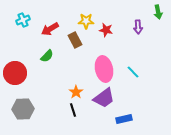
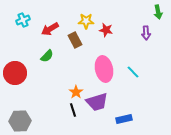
purple arrow: moved 8 px right, 6 px down
purple trapezoid: moved 7 px left, 4 px down; rotated 20 degrees clockwise
gray hexagon: moved 3 px left, 12 px down
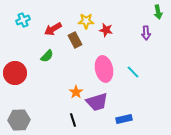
red arrow: moved 3 px right
black line: moved 10 px down
gray hexagon: moved 1 px left, 1 px up
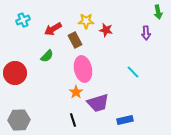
pink ellipse: moved 21 px left
purple trapezoid: moved 1 px right, 1 px down
blue rectangle: moved 1 px right, 1 px down
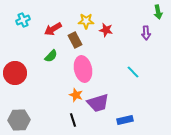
green semicircle: moved 4 px right
orange star: moved 3 px down; rotated 16 degrees counterclockwise
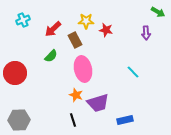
green arrow: rotated 48 degrees counterclockwise
red arrow: rotated 12 degrees counterclockwise
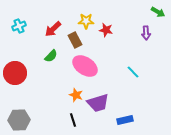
cyan cross: moved 4 px left, 6 px down
pink ellipse: moved 2 px right, 3 px up; rotated 45 degrees counterclockwise
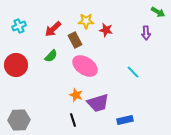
red circle: moved 1 px right, 8 px up
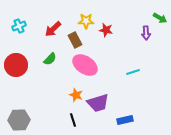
green arrow: moved 2 px right, 6 px down
green semicircle: moved 1 px left, 3 px down
pink ellipse: moved 1 px up
cyan line: rotated 64 degrees counterclockwise
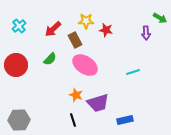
cyan cross: rotated 16 degrees counterclockwise
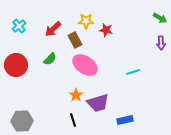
purple arrow: moved 15 px right, 10 px down
orange star: rotated 16 degrees clockwise
gray hexagon: moved 3 px right, 1 px down
